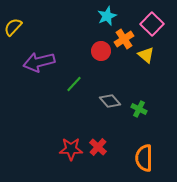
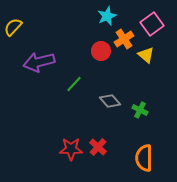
pink square: rotated 10 degrees clockwise
green cross: moved 1 px right, 1 px down
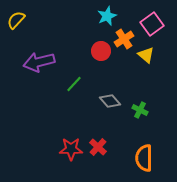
yellow semicircle: moved 3 px right, 7 px up
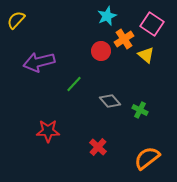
pink square: rotated 20 degrees counterclockwise
red star: moved 23 px left, 18 px up
orange semicircle: moved 3 px right; rotated 52 degrees clockwise
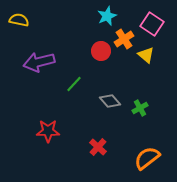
yellow semicircle: moved 3 px right; rotated 60 degrees clockwise
green cross: moved 2 px up; rotated 35 degrees clockwise
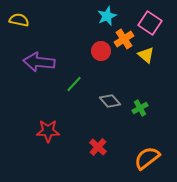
pink square: moved 2 px left, 1 px up
purple arrow: rotated 20 degrees clockwise
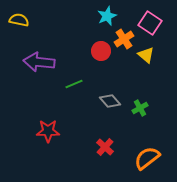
green line: rotated 24 degrees clockwise
red cross: moved 7 px right
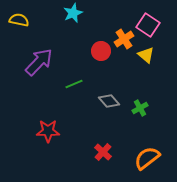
cyan star: moved 34 px left, 3 px up
pink square: moved 2 px left, 2 px down
purple arrow: rotated 128 degrees clockwise
gray diamond: moved 1 px left
red cross: moved 2 px left, 5 px down
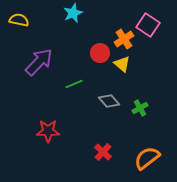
red circle: moved 1 px left, 2 px down
yellow triangle: moved 24 px left, 9 px down
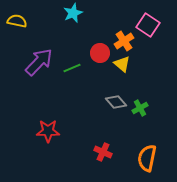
yellow semicircle: moved 2 px left, 1 px down
orange cross: moved 2 px down
green line: moved 2 px left, 16 px up
gray diamond: moved 7 px right, 1 px down
red cross: rotated 18 degrees counterclockwise
orange semicircle: rotated 40 degrees counterclockwise
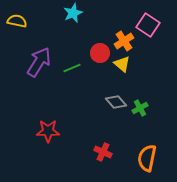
purple arrow: rotated 12 degrees counterclockwise
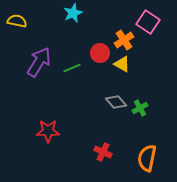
pink square: moved 3 px up
orange cross: moved 1 px up
yellow triangle: rotated 12 degrees counterclockwise
